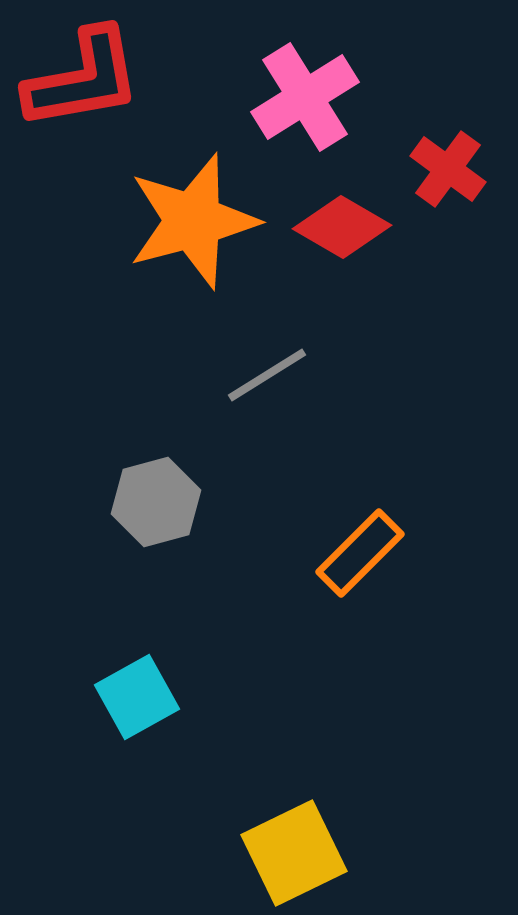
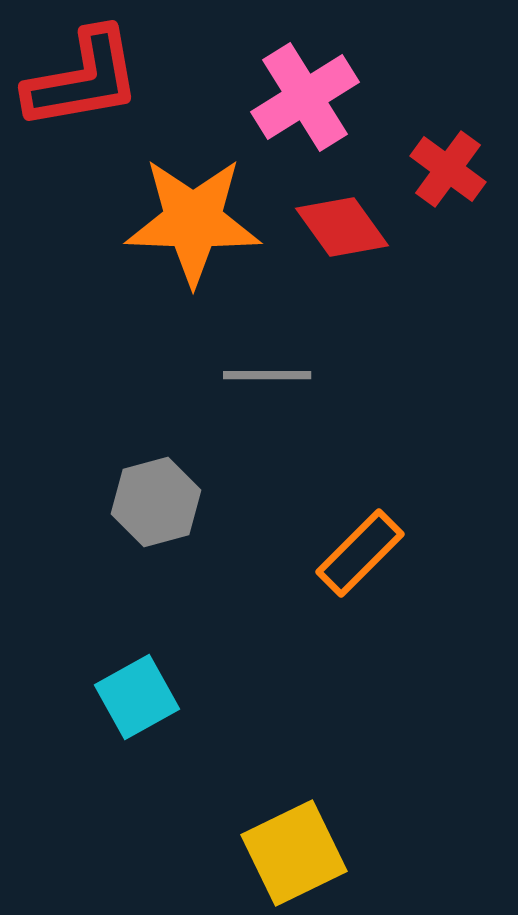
orange star: rotated 17 degrees clockwise
red diamond: rotated 24 degrees clockwise
gray line: rotated 32 degrees clockwise
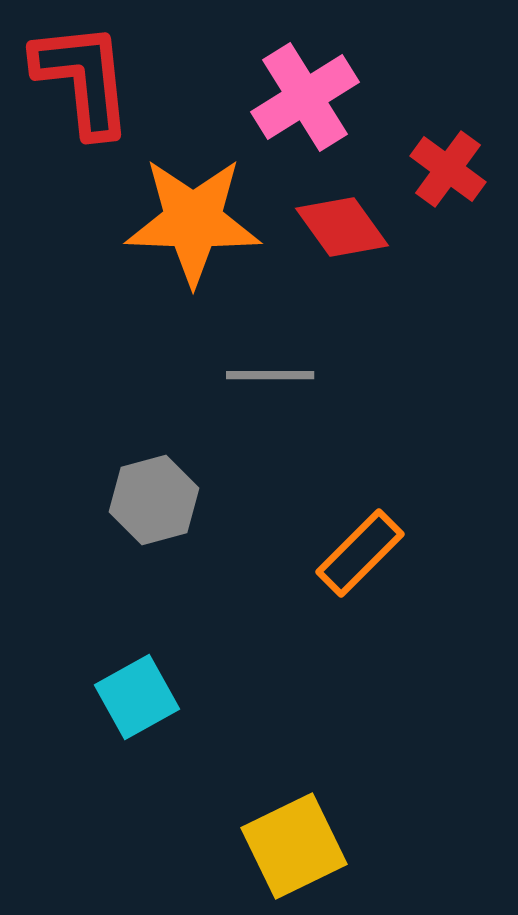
red L-shape: rotated 86 degrees counterclockwise
gray line: moved 3 px right
gray hexagon: moved 2 px left, 2 px up
yellow square: moved 7 px up
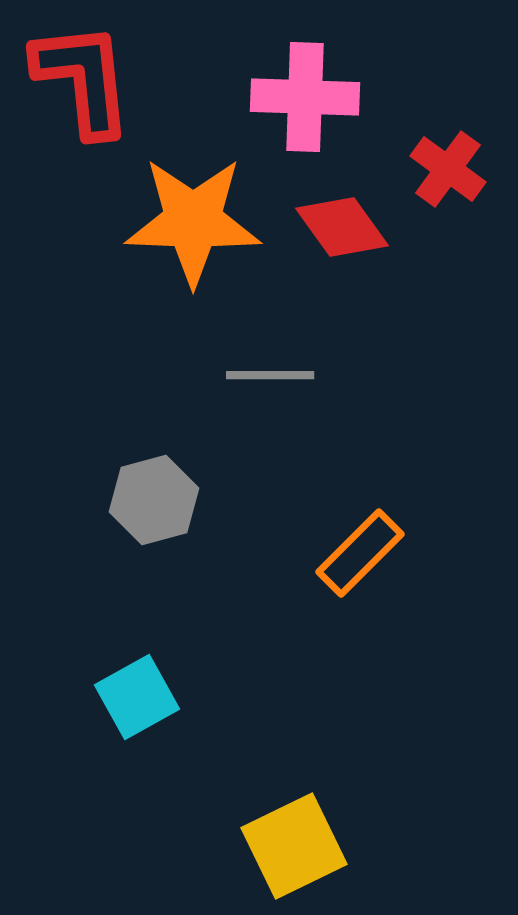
pink cross: rotated 34 degrees clockwise
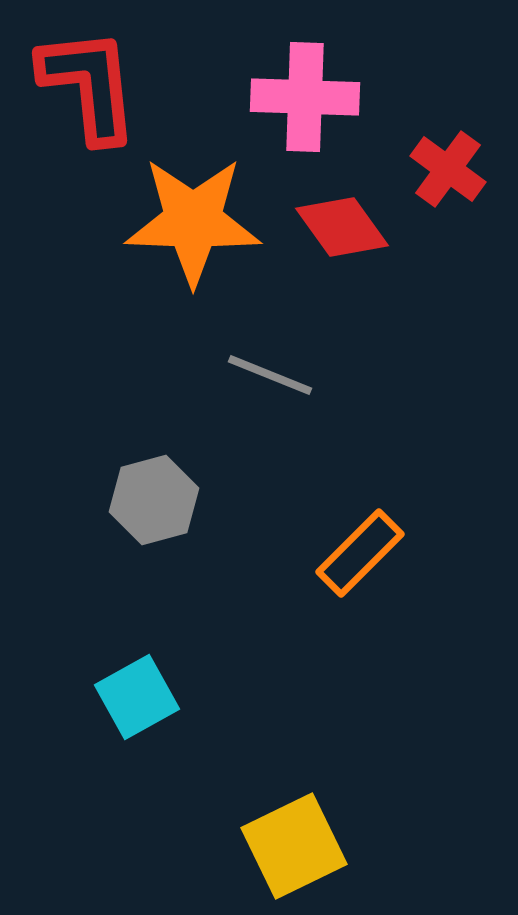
red L-shape: moved 6 px right, 6 px down
gray line: rotated 22 degrees clockwise
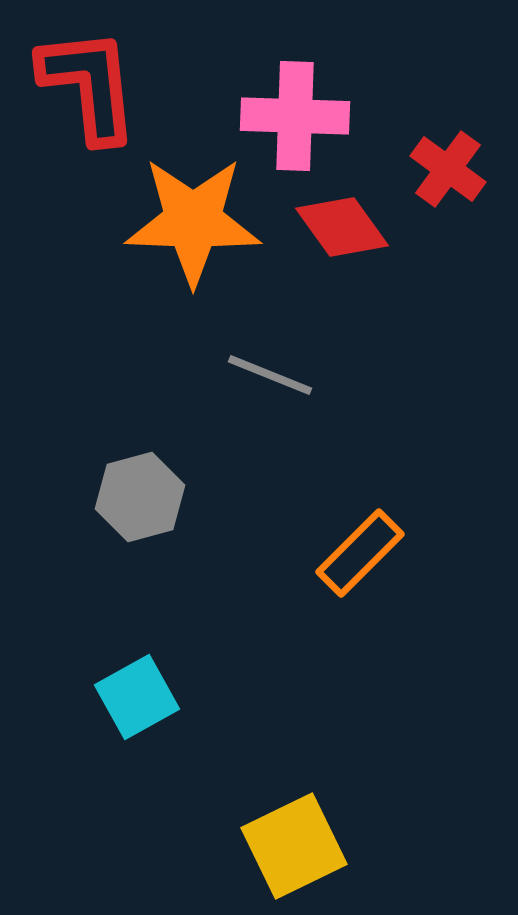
pink cross: moved 10 px left, 19 px down
gray hexagon: moved 14 px left, 3 px up
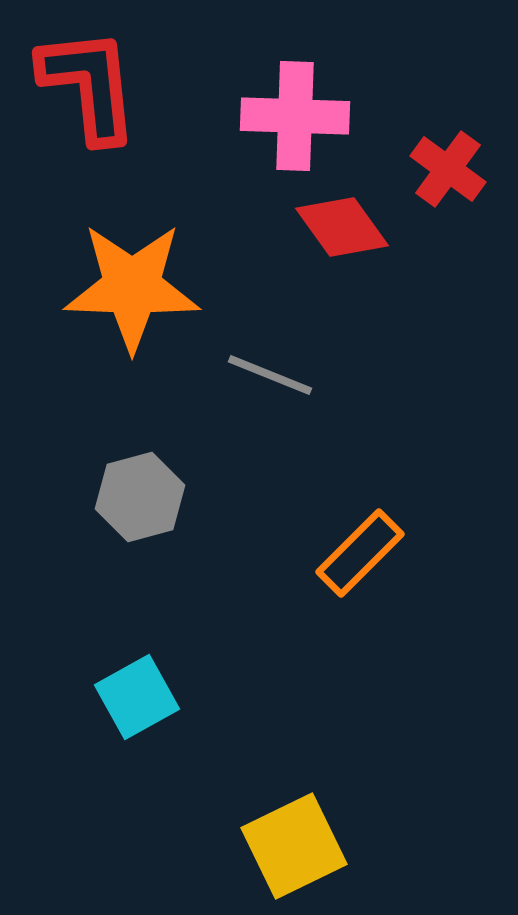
orange star: moved 61 px left, 66 px down
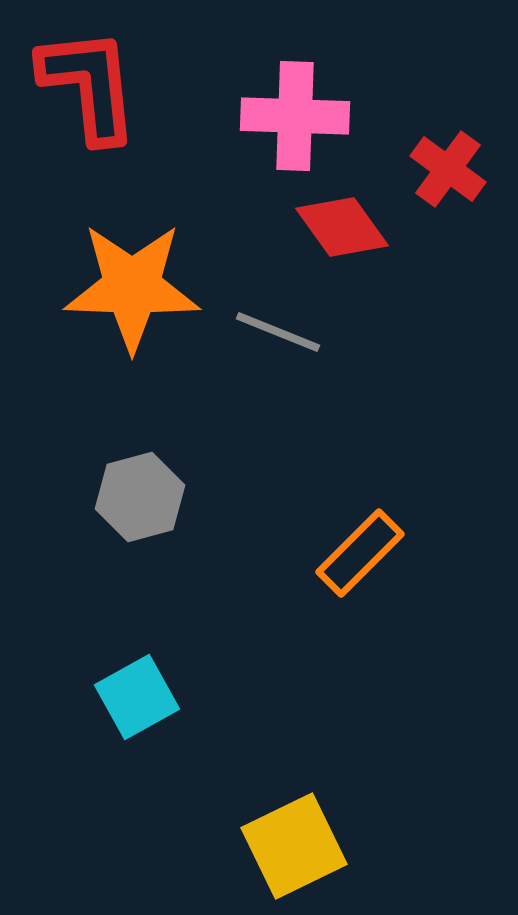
gray line: moved 8 px right, 43 px up
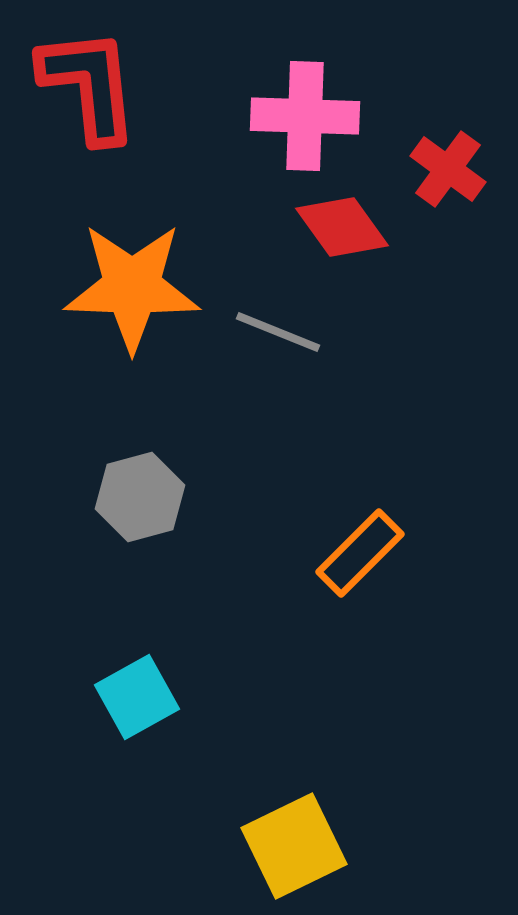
pink cross: moved 10 px right
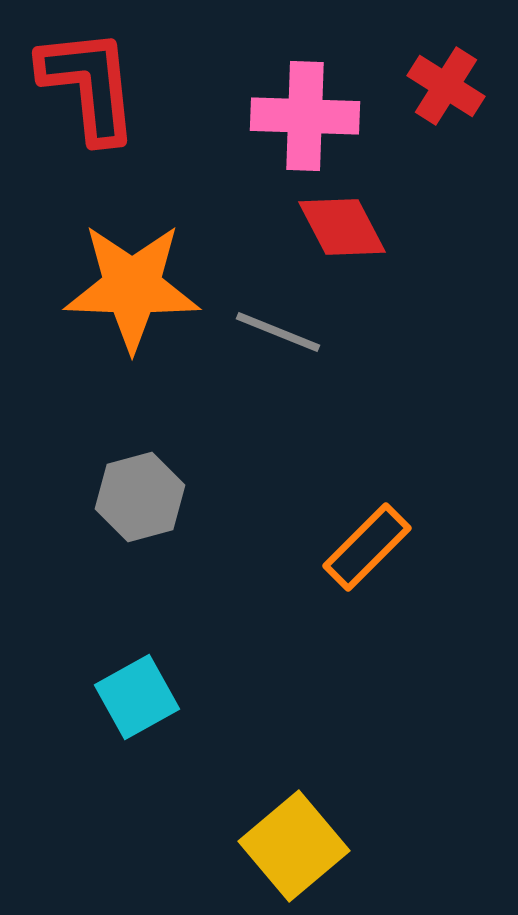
red cross: moved 2 px left, 83 px up; rotated 4 degrees counterclockwise
red diamond: rotated 8 degrees clockwise
orange rectangle: moved 7 px right, 6 px up
yellow square: rotated 14 degrees counterclockwise
